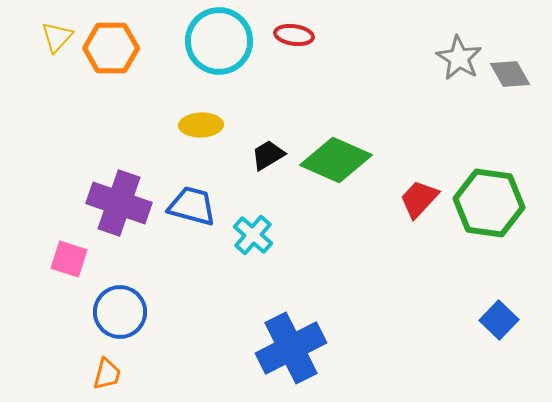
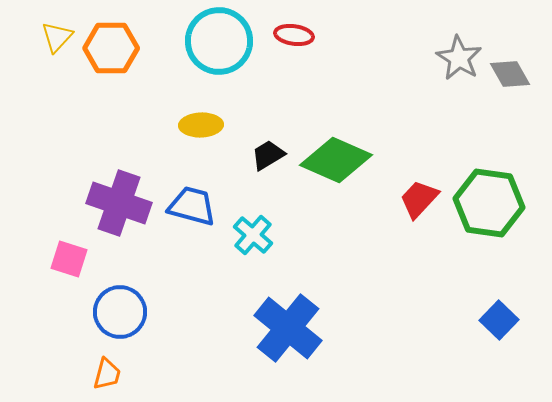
blue cross: moved 3 px left, 20 px up; rotated 24 degrees counterclockwise
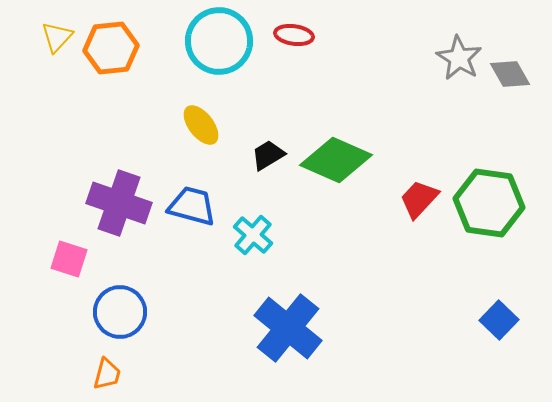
orange hexagon: rotated 6 degrees counterclockwise
yellow ellipse: rotated 54 degrees clockwise
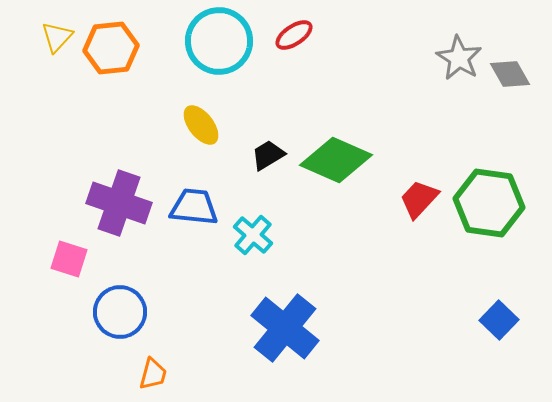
red ellipse: rotated 42 degrees counterclockwise
blue trapezoid: moved 2 px right, 1 px down; rotated 9 degrees counterclockwise
blue cross: moved 3 px left
orange trapezoid: moved 46 px right
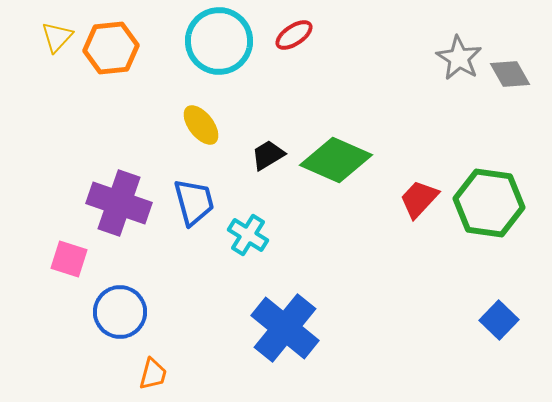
blue trapezoid: moved 5 px up; rotated 69 degrees clockwise
cyan cross: moved 5 px left; rotated 9 degrees counterclockwise
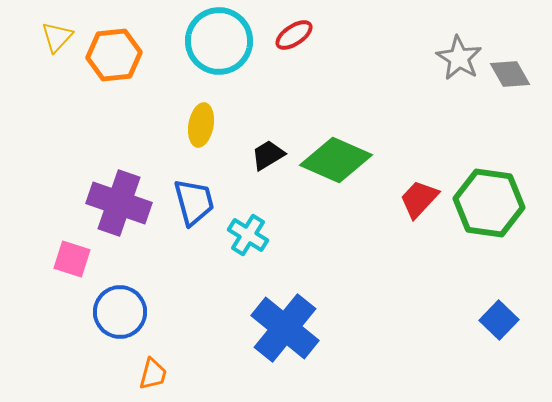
orange hexagon: moved 3 px right, 7 px down
yellow ellipse: rotated 48 degrees clockwise
pink square: moved 3 px right
